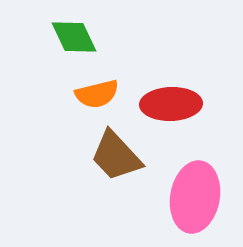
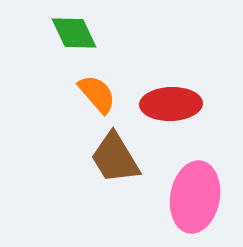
green diamond: moved 4 px up
orange semicircle: rotated 117 degrees counterclockwise
brown trapezoid: moved 1 px left, 2 px down; rotated 12 degrees clockwise
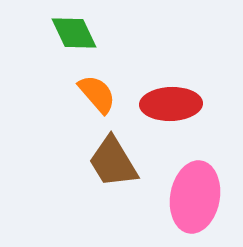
brown trapezoid: moved 2 px left, 4 px down
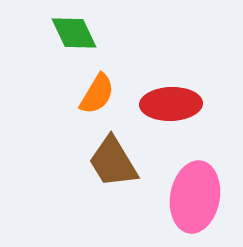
orange semicircle: rotated 72 degrees clockwise
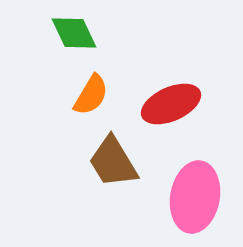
orange semicircle: moved 6 px left, 1 px down
red ellipse: rotated 22 degrees counterclockwise
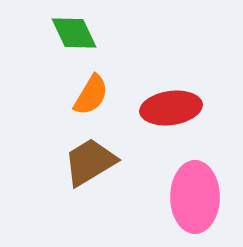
red ellipse: moved 4 px down; rotated 16 degrees clockwise
brown trapezoid: moved 23 px left; rotated 90 degrees clockwise
pink ellipse: rotated 10 degrees counterclockwise
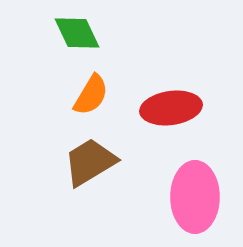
green diamond: moved 3 px right
